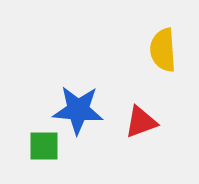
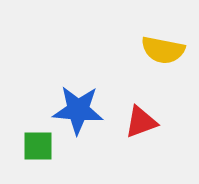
yellow semicircle: rotated 75 degrees counterclockwise
green square: moved 6 px left
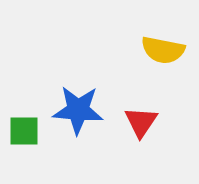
red triangle: rotated 36 degrees counterclockwise
green square: moved 14 px left, 15 px up
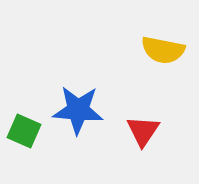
red triangle: moved 2 px right, 9 px down
green square: rotated 24 degrees clockwise
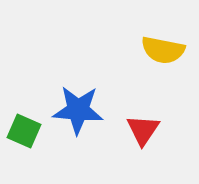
red triangle: moved 1 px up
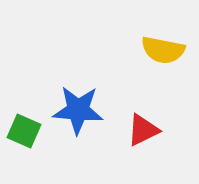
red triangle: rotated 30 degrees clockwise
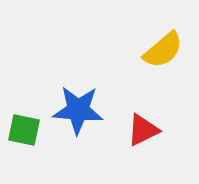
yellow semicircle: rotated 51 degrees counterclockwise
green square: moved 1 px up; rotated 12 degrees counterclockwise
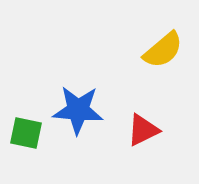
green square: moved 2 px right, 3 px down
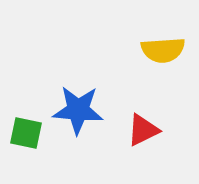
yellow semicircle: rotated 36 degrees clockwise
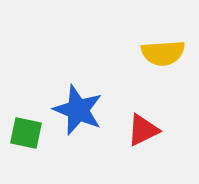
yellow semicircle: moved 3 px down
blue star: rotated 18 degrees clockwise
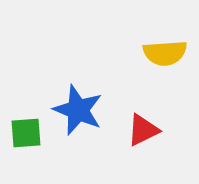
yellow semicircle: moved 2 px right
green square: rotated 16 degrees counterclockwise
